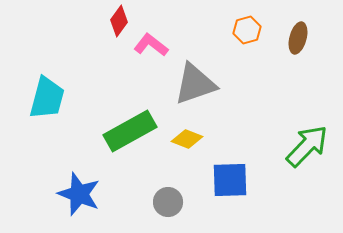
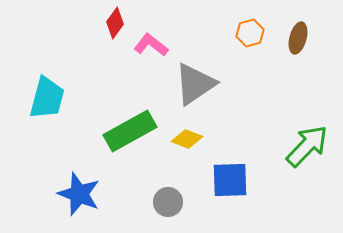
red diamond: moved 4 px left, 2 px down
orange hexagon: moved 3 px right, 3 px down
gray triangle: rotated 15 degrees counterclockwise
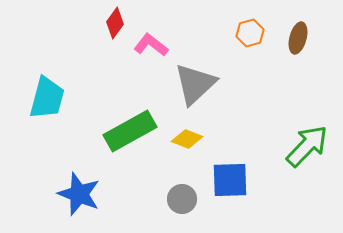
gray triangle: rotated 9 degrees counterclockwise
gray circle: moved 14 px right, 3 px up
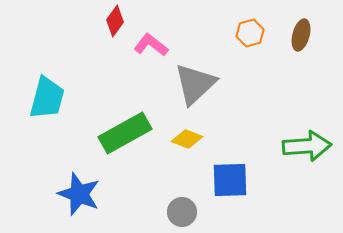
red diamond: moved 2 px up
brown ellipse: moved 3 px right, 3 px up
green rectangle: moved 5 px left, 2 px down
green arrow: rotated 42 degrees clockwise
gray circle: moved 13 px down
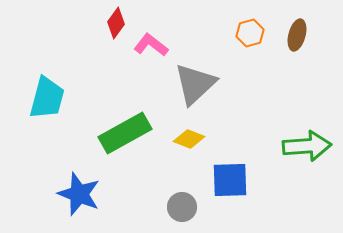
red diamond: moved 1 px right, 2 px down
brown ellipse: moved 4 px left
yellow diamond: moved 2 px right
gray circle: moved 5 px up
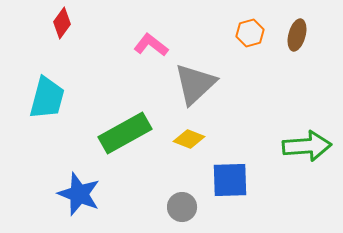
red diamond: moved 54 px left
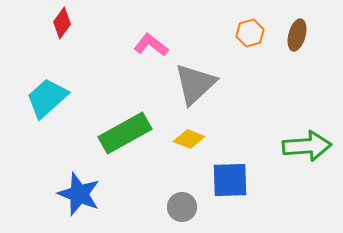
cyan trapezoid: rotated 147 degrees counterclockwise
